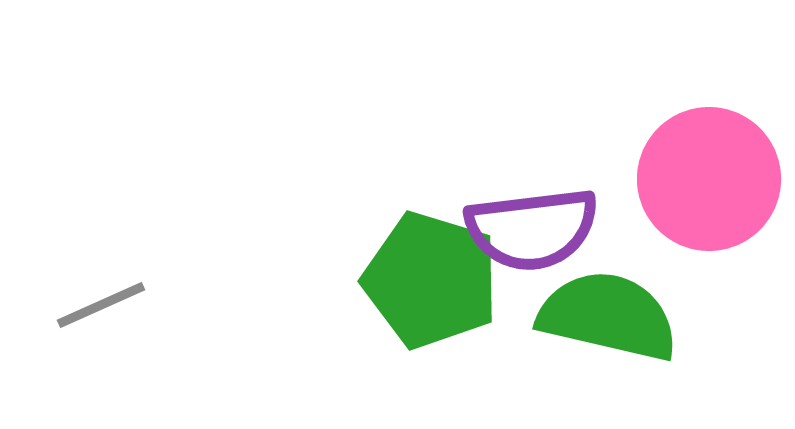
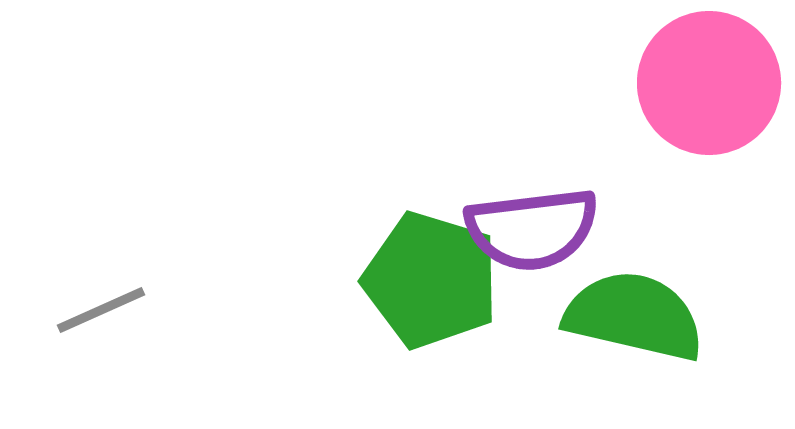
pink circle: moved 96 px up
gray line: moved 5 px down
green semicircle: moved 26 px right
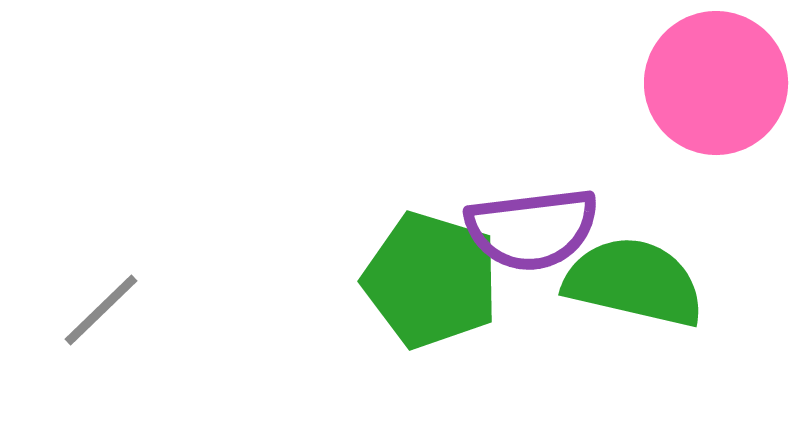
pink circle: moved 7 px right
gray line: rotated 20 degrees counterclockwise
green semicircle: moved 34 px up
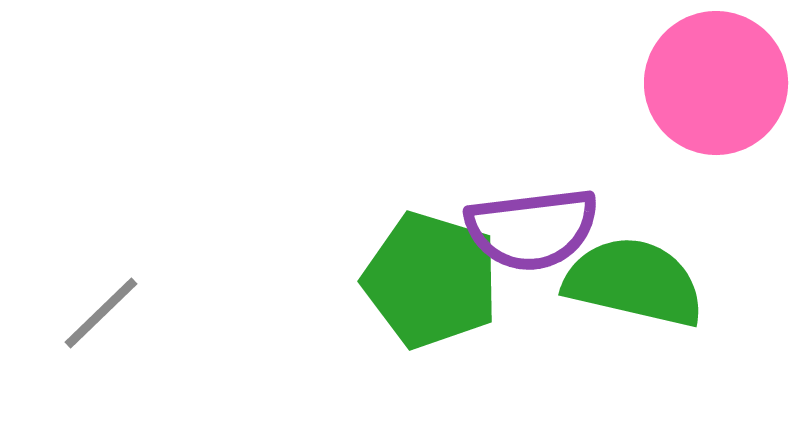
gray line: moved 3 px down
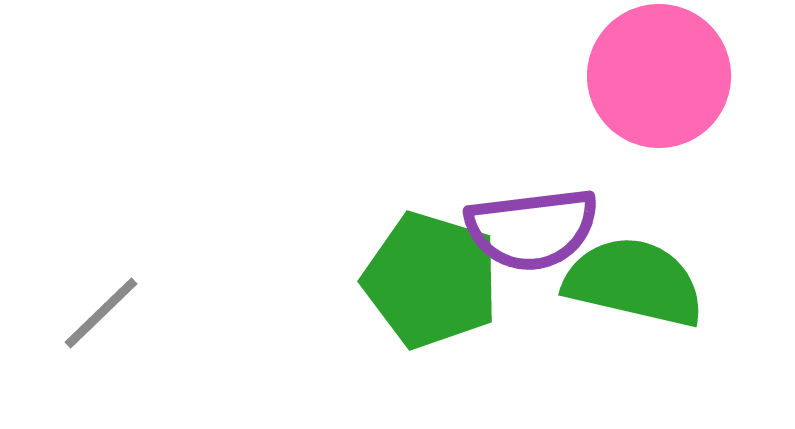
pink circle: moved 57 px left, 7 px up
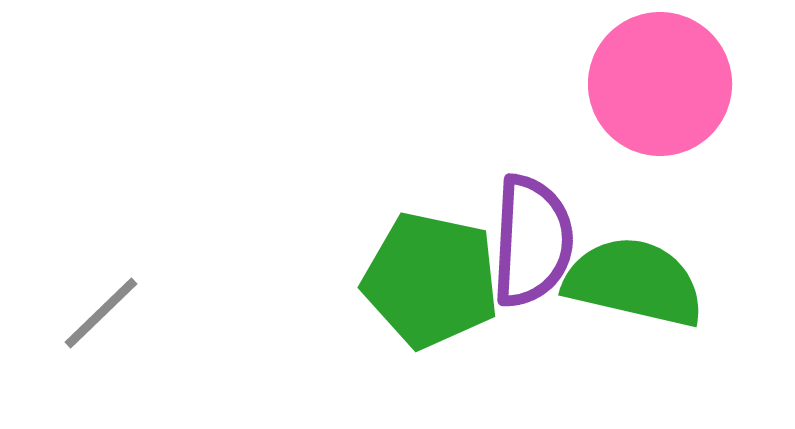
pink circle: moved 1 px right, 8 px down
purple semicircle: moved 12 px down; rotated 80 degrees counterclockwise
green pentagon: rotated 5 degrees counterclockwise
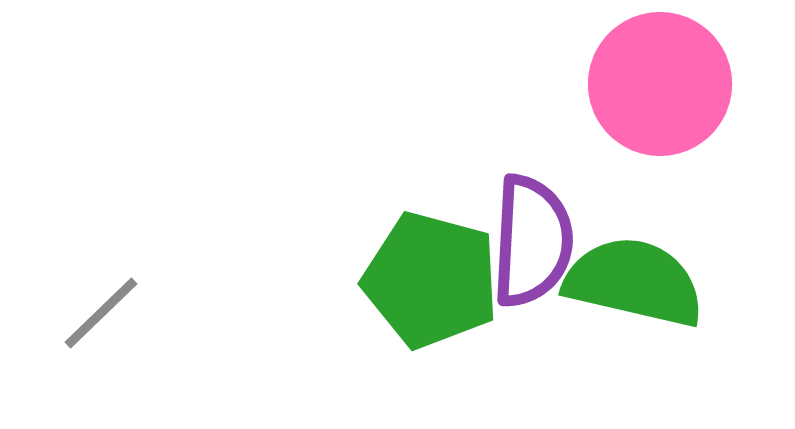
green pentagon: rotated 3 degrees clockwise
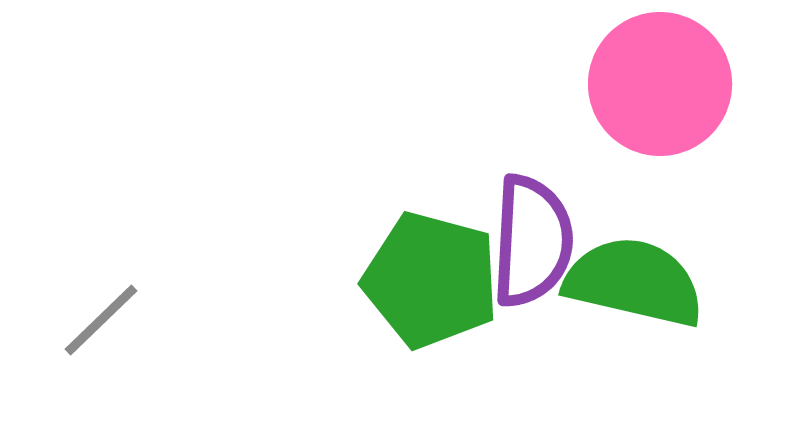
gray line: moved 7 px down
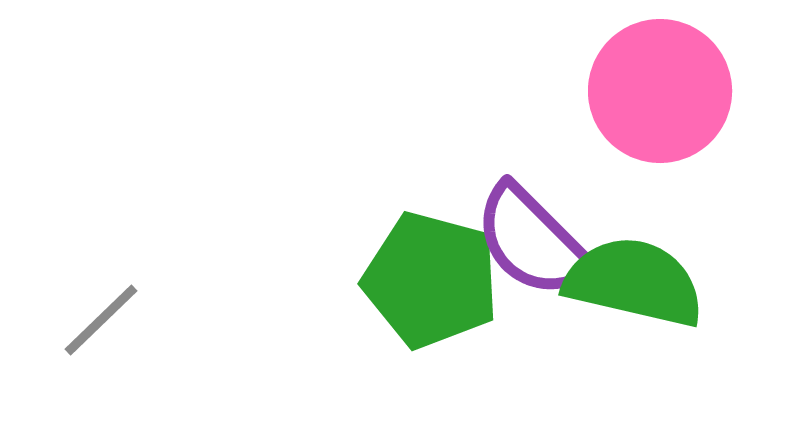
pink circle: moved 7 px down
purple semicircle: rotated 132 degrees clockwise
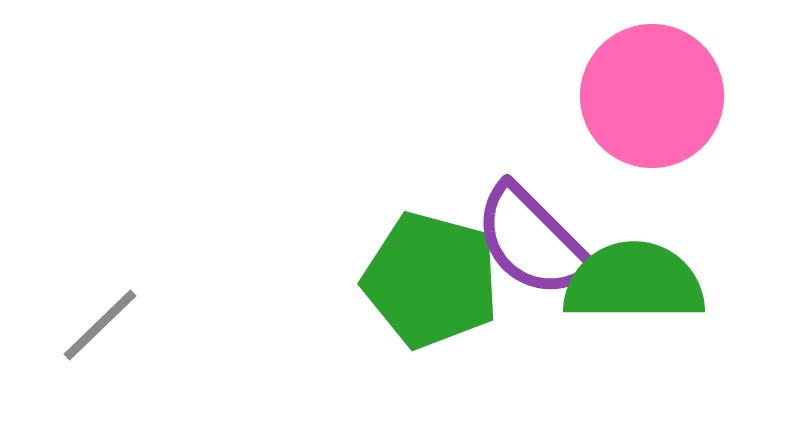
pink circle: moved 8 px left, 5 px down
green semicircle: rotated 13 degrees counterclockwise
gray line: moved 1 px left, 5 px down
